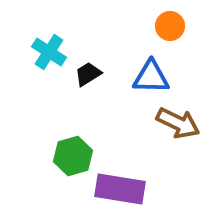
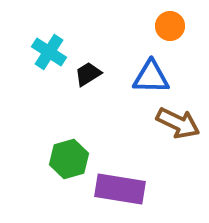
green hexagon: moved 4 px left, 3 px down
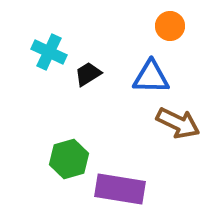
cyan cross: rotated 8 degrees counterclockwise
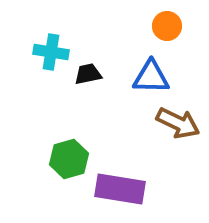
orange circle: moved 3 px left
cyan cross: moved 2 px right; rotated 16 degrees counterclockwise
black trapezoid: rotated 20 degrees clockwise
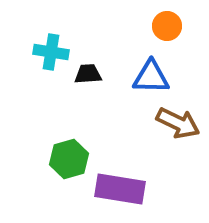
black trapezoid: rotated 8 degrees clockwise
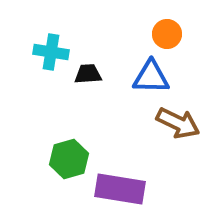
orange circle: moved 8 px down
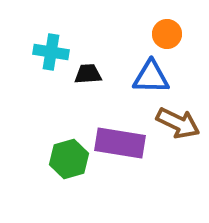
purple rectangle: moved 46 px up
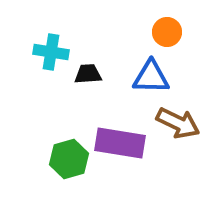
orange circle: moved 2 px up
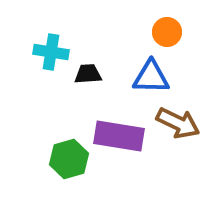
purple rectangle: moved 1 px left, 7 px up
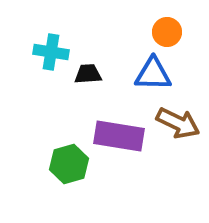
blue triangle: moved 2 px right, 3 px up
green hexagon: moved 5 px down
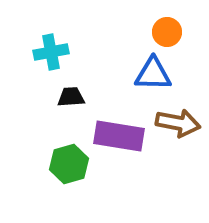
cyan cross: rotated 20 degrees counterclockwise
black trapezoid: moved 17 px left, 23 px down
brown arrow: rotated 15 degrees counterclockwise
